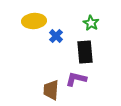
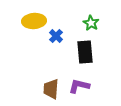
purple L-shape: moved 3 px right, 7 px down
brown trapezoid: moved 1 px up
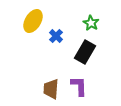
yellow ellipse: moved 1 px left; rotated 55 degrees counterclockwise
black rectangle: rotated 35 degrees clockwise
purple L-shape: rotated 75 degrees clockwise
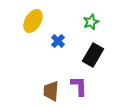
green star: moved 1 px up; rotated 21 degrees clockwise
blue cross: moved 2 px right, 5 px down
black rectangle: moved 8 px right, 3 px down
brown trapezoid: moved 2 px down
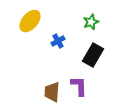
yellow ellipse: moved 3 px left; rotated 10 degrees clockwise
blue cross: rotated 16 degrees clockwise
brown trapezoid: moved 1 px right, 1 px down
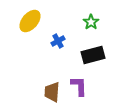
green star: rotated 14 degrees counterclockwise
black rectangle: rotated 45 degrees clockwise
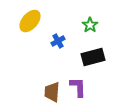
green star: moved 1 px left, 3 px down
black rectangle: moved 2 px down
purple L-shape: moved 1 px left, 1 px down
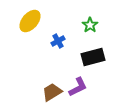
purple L-shape: rotated 65 degrees clockwise
brown trapezoid: rotated 55 degrees clockwise
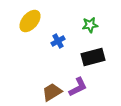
green star: rotated 28 degrees clockwise
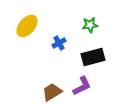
yellow ellipse: moved 3 px left, 5 px down
blue cross: moved 1 px right, 2 px down
purple L-shape: moved 4 px right, 1 px up
